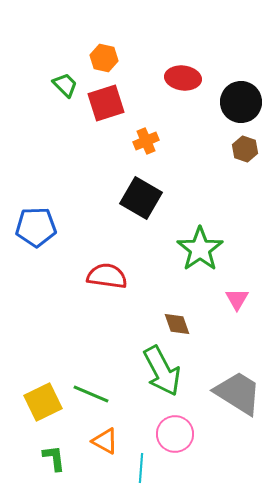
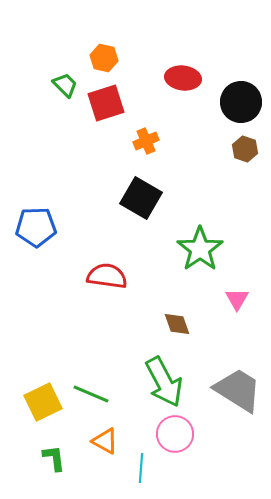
green arrow: moved 2 px right, 11 px down
gray trapezoid: moved 3 px up
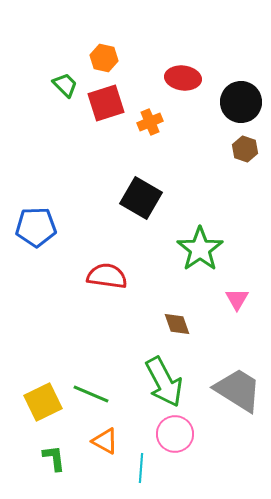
orange cross: moved 4 px right, 19 px up
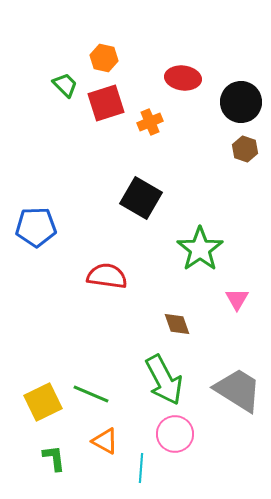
green arrow: moved 2 px up
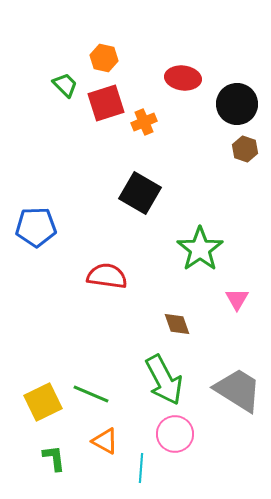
black circle: moved 4 px left, 2 px down
orange cross: moved 6 px left
black square: moved 1 px left, 5 px up
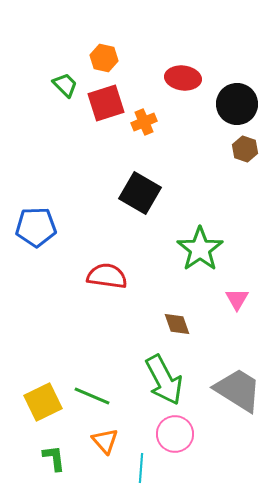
green line: moved 1 px right, 2 px down
orange triangle: rotated 20 degrees clockwise
